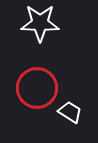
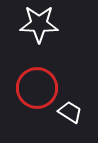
white star: moved 1 px left, 1 px down
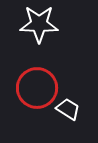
white trapezoid: moved 2 px left, 3 px up
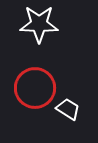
red circle: moved 2 px left
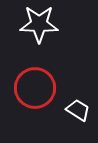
white trapezoid: moved 10 px right, 1 px down
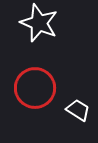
white star: moved 1 px up; rotated 21 degrees clockwise
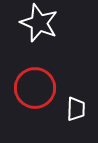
white trapezoid: moved 2 px left, 1 px up; rotated 60 degrees clockwise
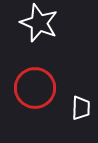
white trapezoid: moved 5 px right, 1 px up
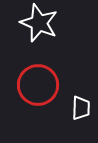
red circle: moved 3 px right, 3 px up
